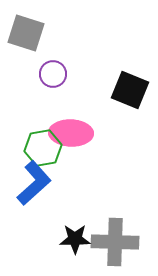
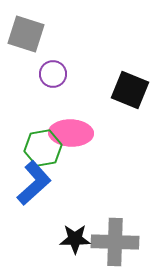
gray square: moved 1 px down
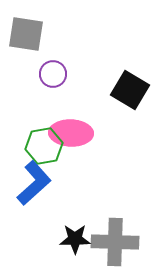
gray square: rotated 9 degrees counterclockwise
black square: rotated 9 degrees clockwise
green hexagon: moved 1 px right, 2 px up
